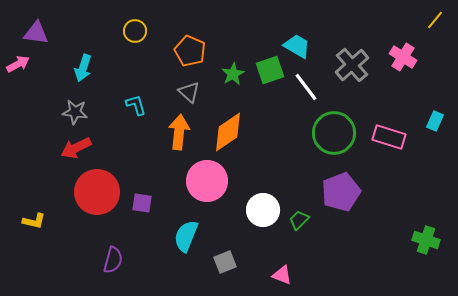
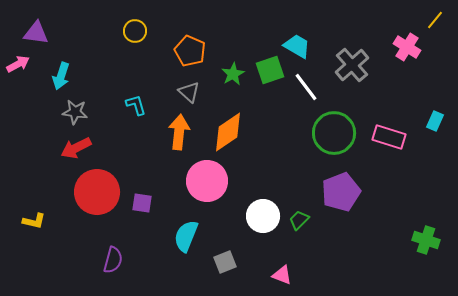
pink cross: moved 4 px right, 10 px up
cyan arrow: moved 22 px left, 8 px down
white circle: moved 6 px down
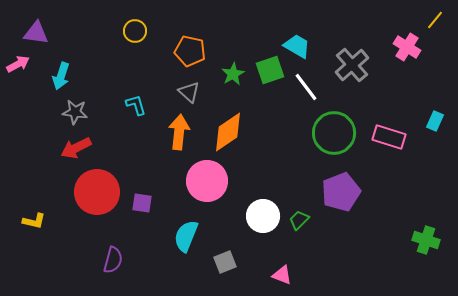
orange pentagon: rotated 12 degrees counterclockwise
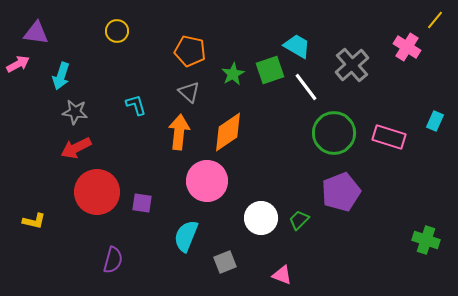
yellow circle: moved 18 px left
white circle: moved 2 px left, 2 px down
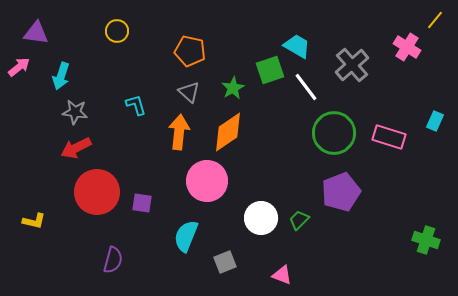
pink arrow: moved 1 px right, 3 px down; rotated 10 degrees counterclockwise
green star: moved 14 px down
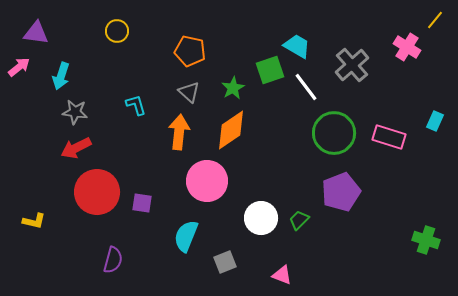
orange diamond: moved 3 px right, 2 px up
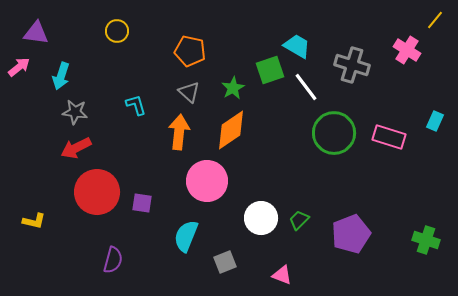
pink cross: moved 3 px down
gray cross: rotated 32 degrees counterclockwise
purple pentagon: moved 10 px right, 42 px down
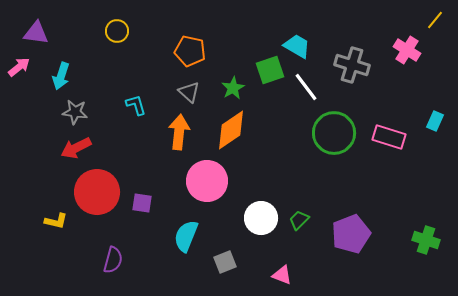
yellow L-shape: moved 22 px right
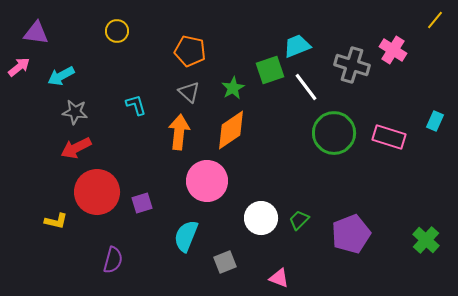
cyan trapezoid: rotated 52 degrees counterclockwise
pink cross: moved 14 px left
cyan arrow: rotated 44 degrees clockwise
purple square: rotated 25 degrees counterclockwise
green cross: rotated 24 degrees clockwise
pink triangle: moved 3 px left, 3 px down
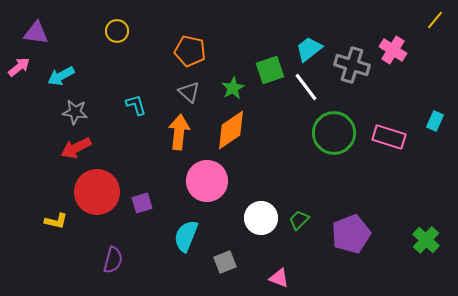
cyan trapezoid: moved 12 px right, 3 px down; rotated 16 degrees counterclockwise
